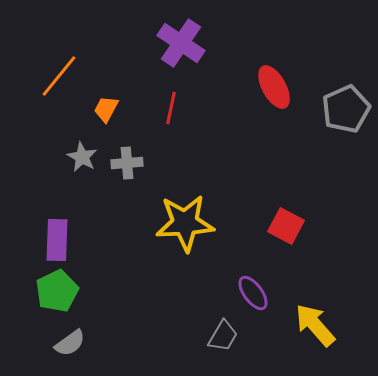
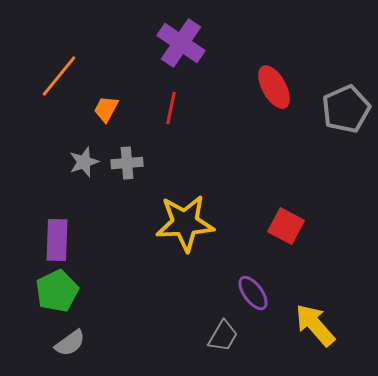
gray star: moved 2 px right, 5 px down; rotated 24 degrees clockwise
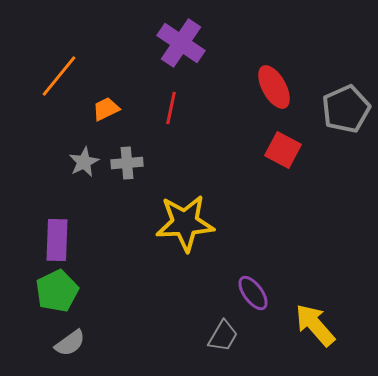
orange trapezoid: rotated 36 degrees clockwise
gray star: rotated 8 degrees counterclockwise
red square: moved 3 px left, 76 px up
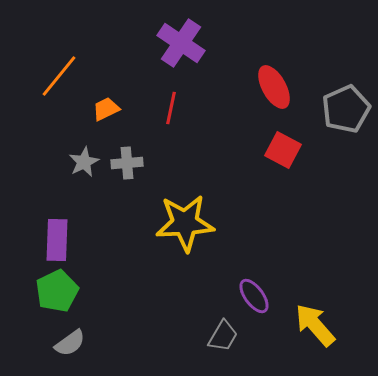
purple ellipse: moved 1 px right, 3 px down
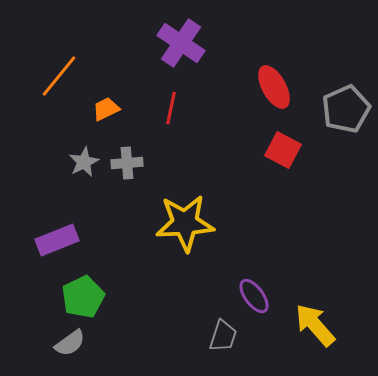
purple rectangle: rotated 66 degrees clockwise
green pentagon: moved 26 px right, 6 px down
gray trapezoid: rotated 12 degrees counterclockwise
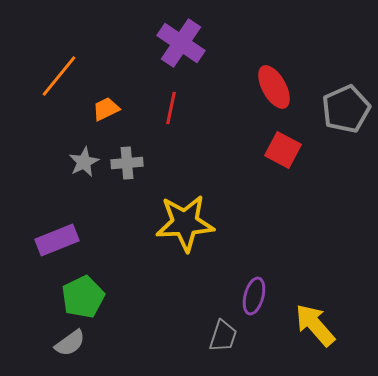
purple ellipse: rotated 51 degrees clockwise
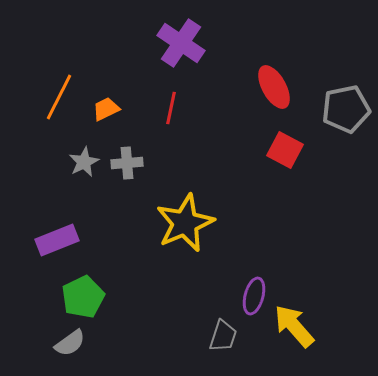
orange line: moved 21 px down; rotated 12 degrees counterclockwise
gray pentagon: rotated 12 degrees clockwise
red square: moved 2 px right
yellow star: rotated 20 degrees counterclockwise
yellow arrow: moved 21 px left, 1 px down
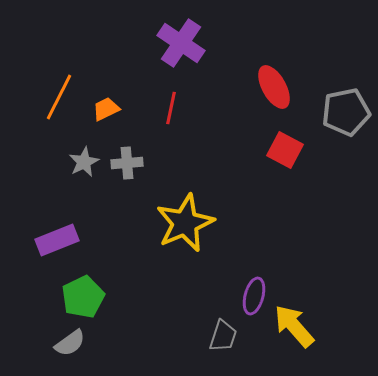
gray pentagon: moved 3 px down
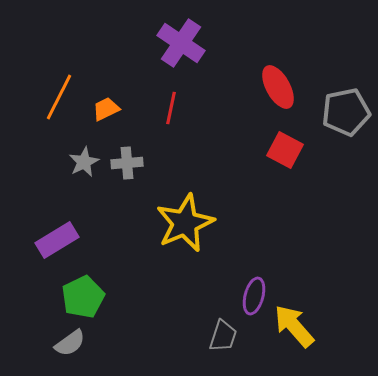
red ellipse: moved 4 px right
purple rectangle: rotated 9 degrees counterclockwise
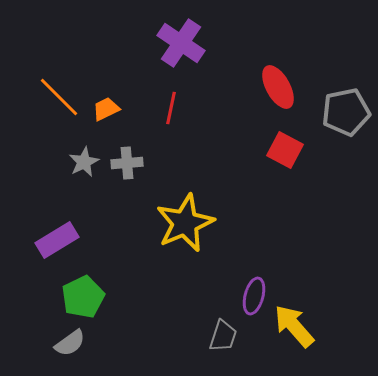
orange line: rotated 72 degrees counterclockwise
